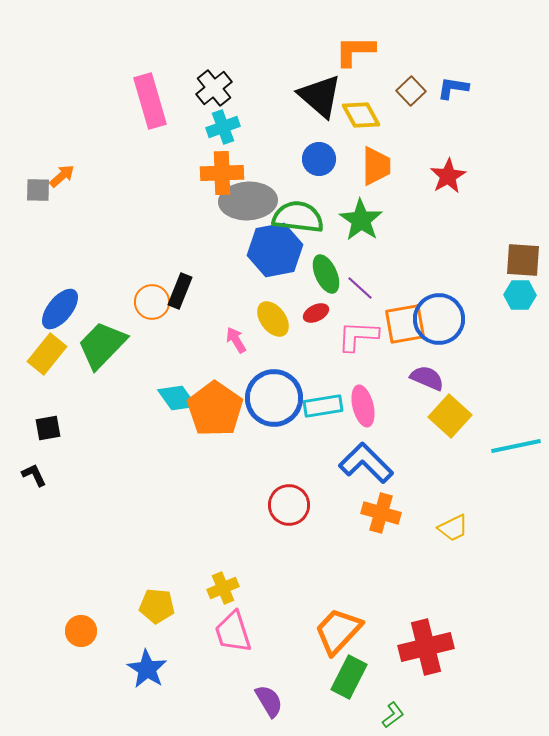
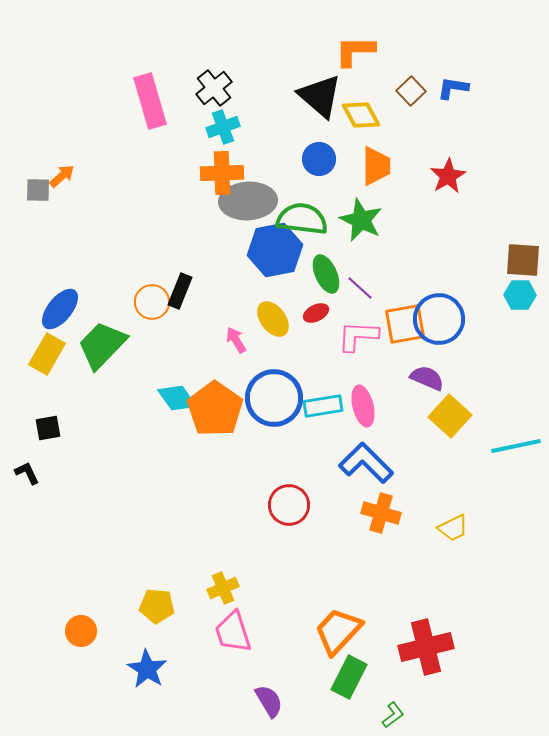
green semicircle at (298, 217): moved 4 px right, 2 px down
green star at (361, 220): rotated 9 degrees counterclockwise
yellow rectangle at (47, 354): rotated 9 degrees counterclockwise
black L-shape at (34, 475): moved 7 px left, 2 px up
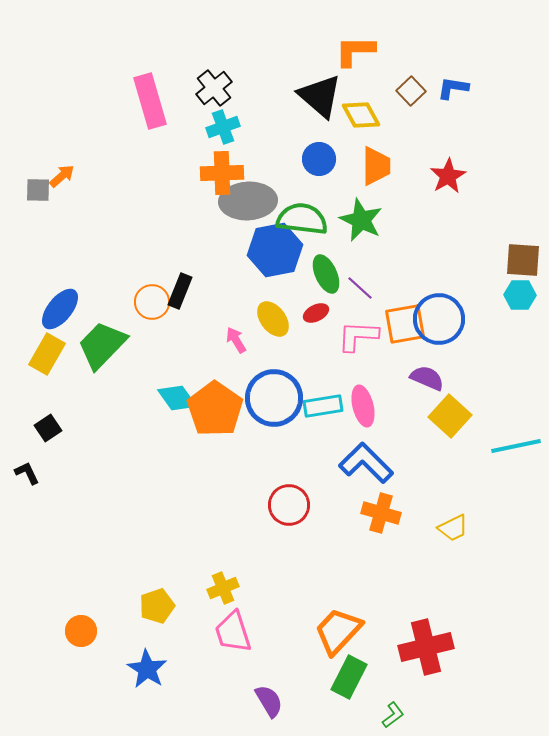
black square at (48, 428): rotated 24 degrees counterclockwise
yellow pentagon at (157, 606): rotated 24 degrees counterclockwise
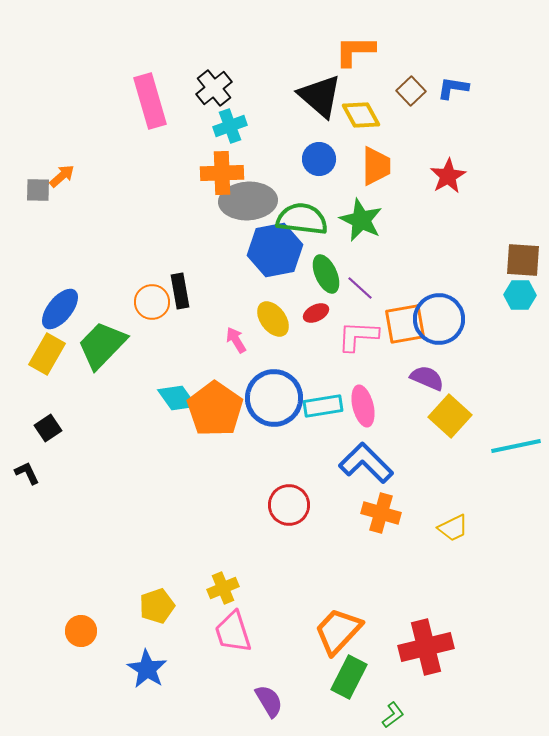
cyan cross at (223, 127): moved 7 px right, 1 px up
black rectangle at (180, 291): rotated 32 degrees counterclockwise
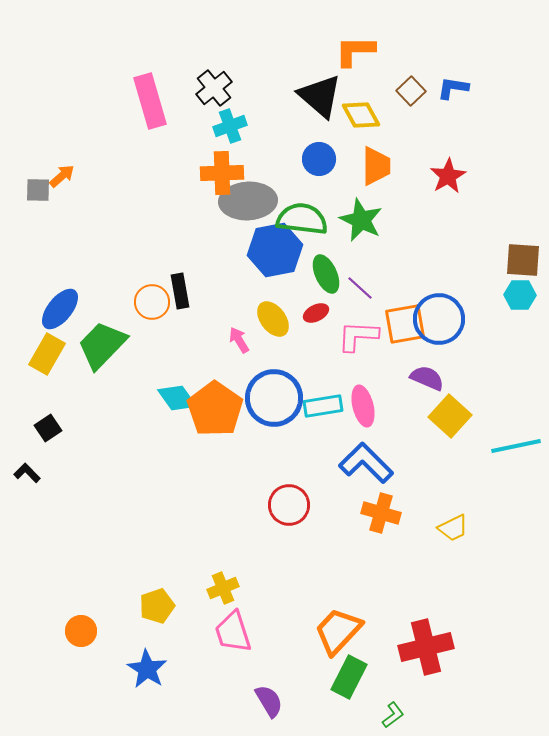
pink arrow at (236, 340): moved 3 px right
black L-shape at (27, 473): rotated 20 degrees counterclockwise
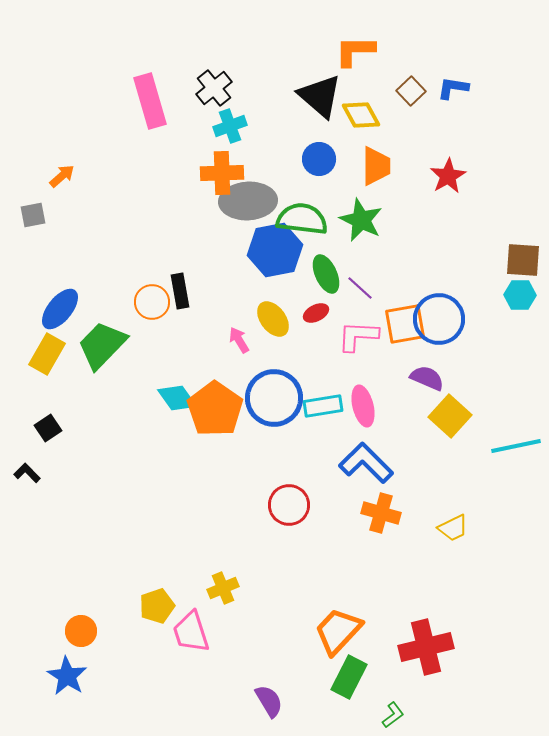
gray square at (38, 190): moved 5 px left, 25 px down; rotated 12 degrees counterclockwise
pink trapezoid at (233, 632): moved 42 px left
blue star at (147, 669): moved 80 px left, 7 px down
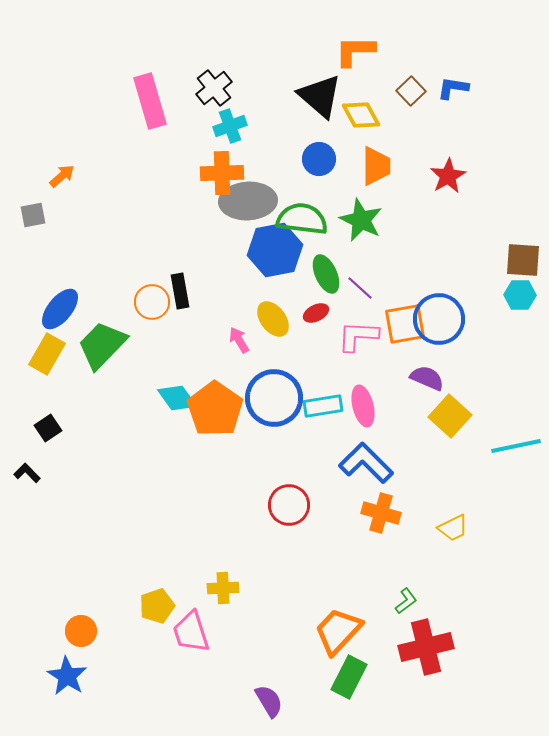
yellow cross at (223, 588): rotated 20 degrees clockwise
green L-shape at (393, 715): moved 13 px right, 114 px up
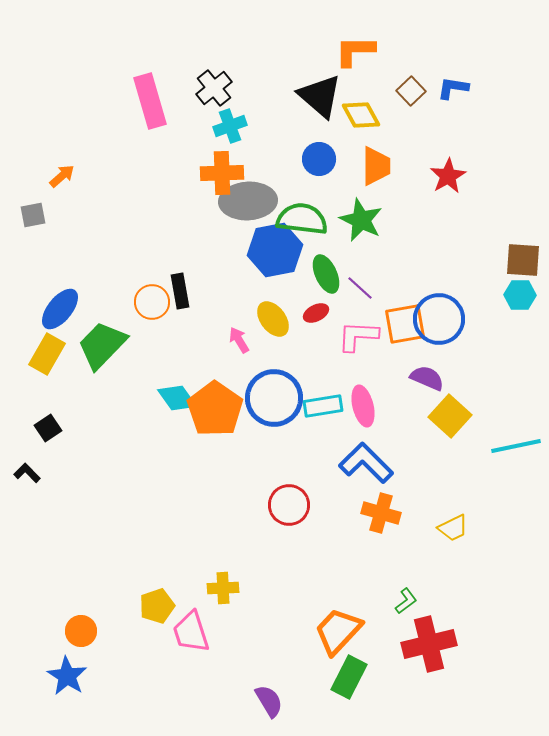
red cross at (426, 647): moved 3 px right, 3 px up
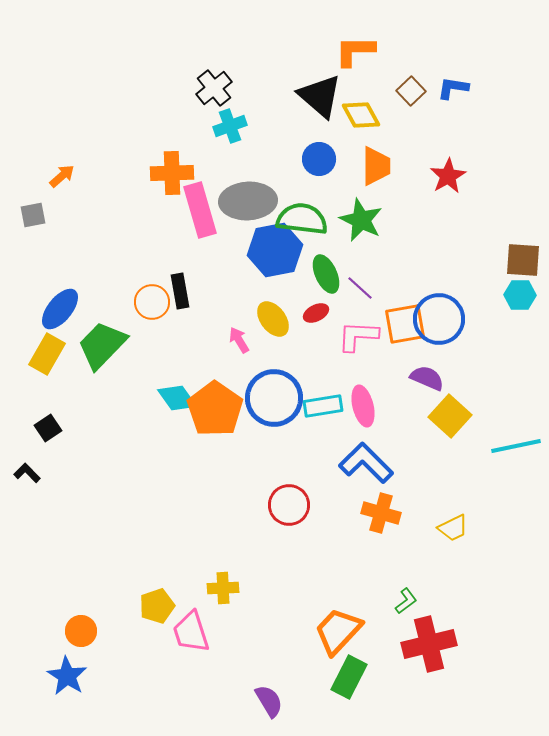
pink rectangle at (150, 101): moved 50 px right, 109 px down
orange cross at (222, 173): moved 50 px left
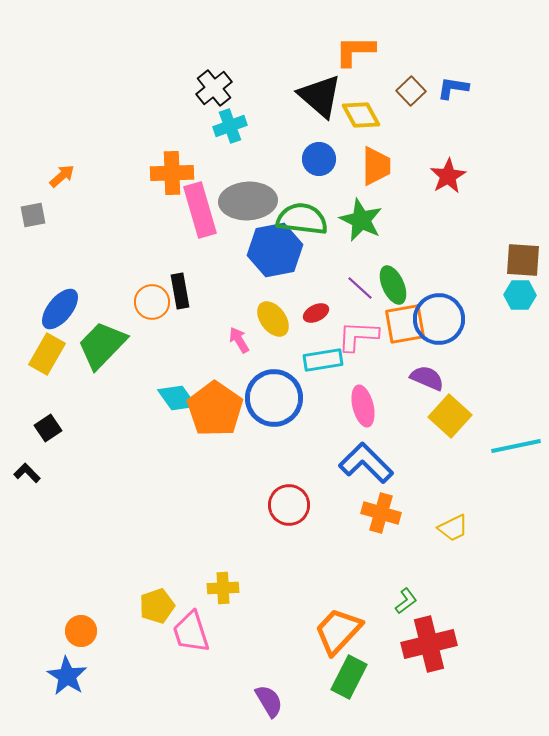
green ellipse at (326, 274): moved 67 px right, 11 px down
cyan rectangle at (323, 406): moved 46 px up
